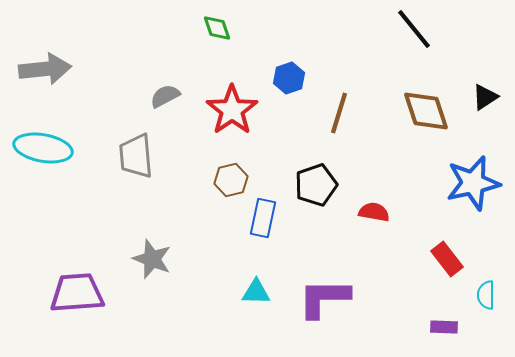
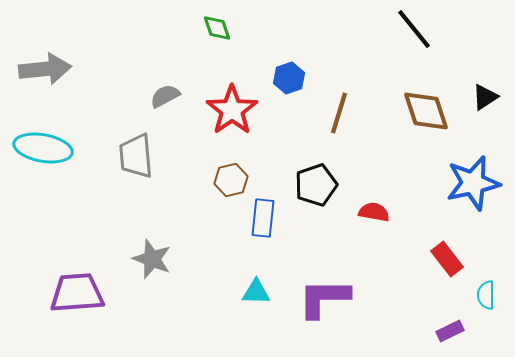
blue rectangle: rotated 6 degrees counterclockwise
purple rectangle: moved 6 px right, 4 px down; rotated 28 degrees counterclockwise
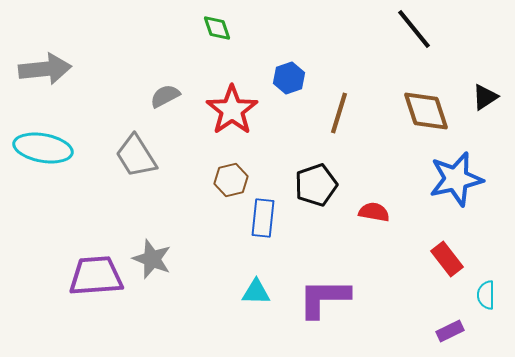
gray trapezoid: rotated 27 degrees counterclockwise
blue star: moved 17 px left, 4 px up
purple trapezoid: moved 19 px right, 17 px up
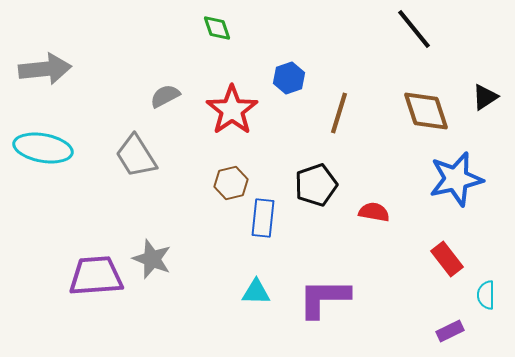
brown hexagon: moved 3 px down
